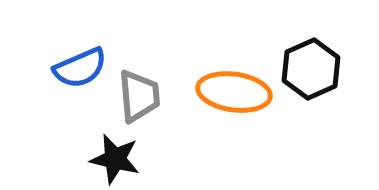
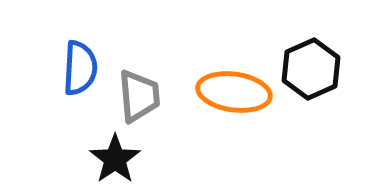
blue semicircle: rotated 64 degrees counterclockwise
black star: rotated 24 degrees clockwise
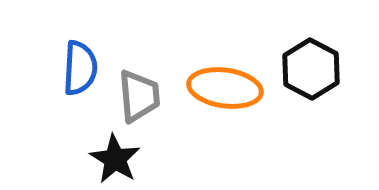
black hexagon: rotated 8 degrees counterclockwise
orange ellipse: moved 9 px left, 4 px up
black star: rotated 6 degrees counterclockwise
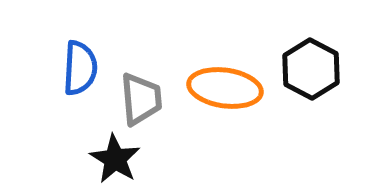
gray trapezoid: moved 2 px right, 3 px down
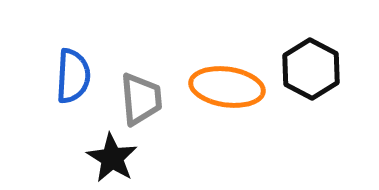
blue semicircle: moved 7 px left, 8 px down
orange ellipse: moved 2 px right, 1 px up
black star: moved 3 px left, 1 px up
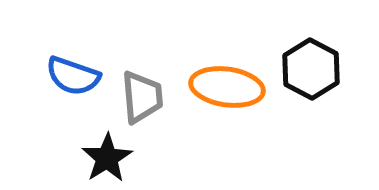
blue semicircle: rotated 106 degrees clockwise
gray trapezoid: moved 1 px right, 2 px up
black star: moved 5 px left; rotated 9 degrees clockwise
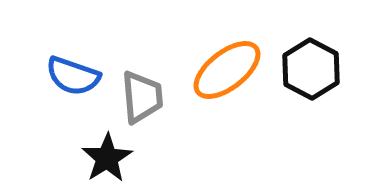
orange ellipse: moved 17 px up; rotated 46 degrees counterclockwise
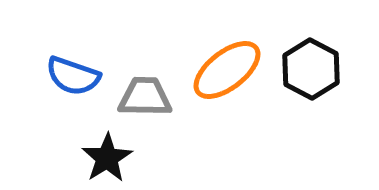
gray trapezoid: moved 3 px right; rotated 84 degrees counterclockwise
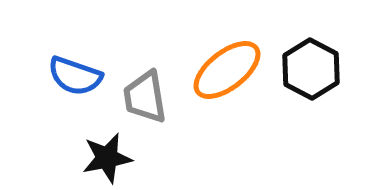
blue semicircle: moved 2 px right
gray trapezoid: rotated 100 degrees counterclockwise
black star: rotated 21 degrees clockwise
